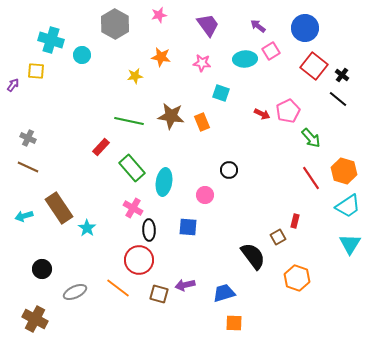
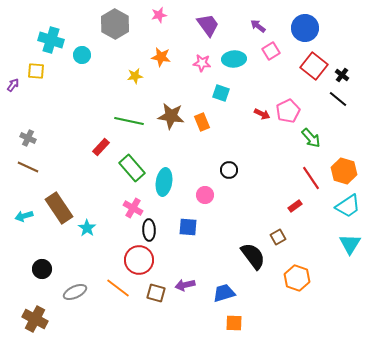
cyan ellipse at (245, 59): moved 11 px left
red rectangle at (295, 221): moved 15 px up; rotated 40 degrees clockwise
brown square at (159, 294): moved 3 px left, 1 px up
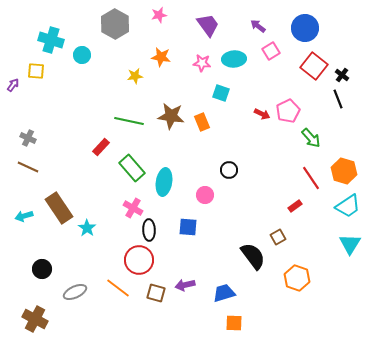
black line at (338, 99): rotated 30 degrees clockwise
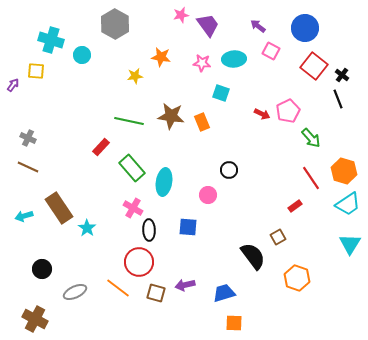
pink star at (159, 15): moved 22 px right
pink square at (271, 51): rotated 30 degrees counterclockwise
pink circle at (205, 195): moved 3 px right
cyan trapezoid at (348, 206): moved 2 px up
red circle at (139, 260): moved 2 px down
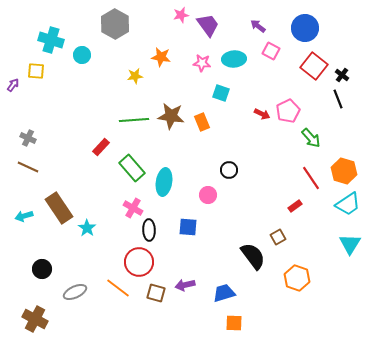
green line at (129, 121): moved 5 px right, 1 px up; rotated 16 degrees counterclockwise
